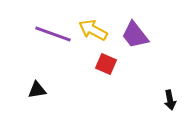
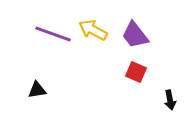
red square: moved 30 px right, 8 px down
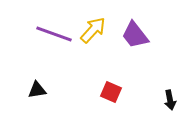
yellow arrow: rotated 104 degrees clockwise
purple line: moved 1 px right
red square: moved 25 px left, 20 px down
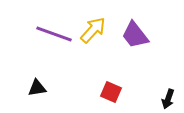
black triangle: moved 2 px up
black arrow: moved 2 px left, 1 px up; rotated 30 degrees clockwise
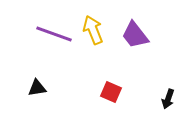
yellow arrow: rotated 64 degrees counterclockwise
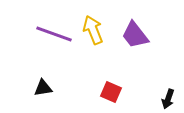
black triangle: moved 6 px right
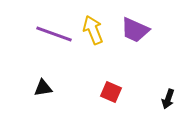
purple trapezoid: moved 5 px up; rotated 28 degrees counterclockwise
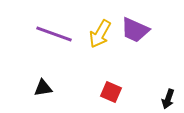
yellow arrow: moved 7 px right, 4 px down; rotated 128 degrees counterclockwise
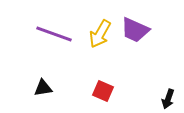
red square: moved 8 px left, 1 px up
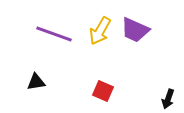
yellow arrow: moved 3 px up
black triangle: moved 7 px left, 6 px up
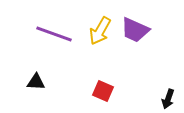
black triangle: rotated 12 degrees clockwise
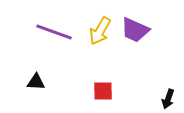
purple line: moved 2 px up
red square: rotated 25 degrees counterclockwise
